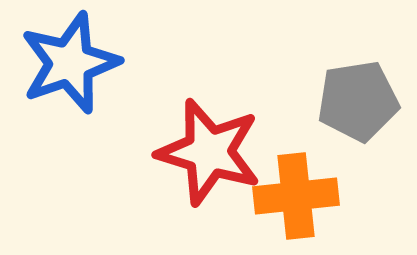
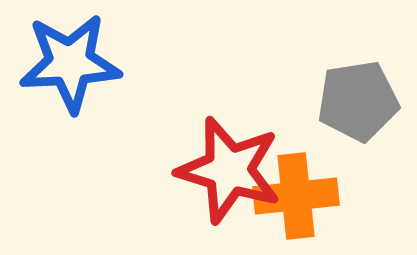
blue star: rotated 16 degrees clockwise
red star: moved 20 px right, 18 px down
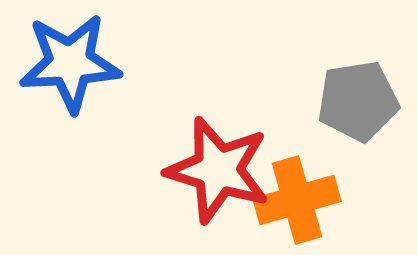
red star: moved 11 px left
orange cross: moved 1 px right, 4 px down; rotated 10 degrees counterclockwise
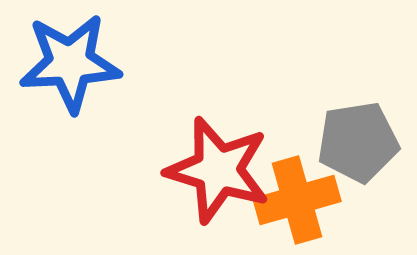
gray pentagon: moved 41 px down
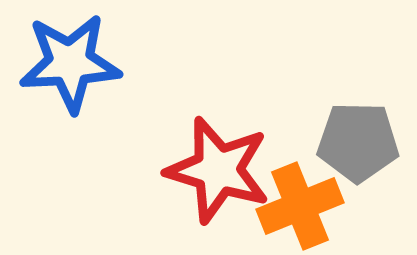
gray pentagon: rotated 10 degrees clockwise
orange cross: moved 3 px right, 6 px down; rotated 6 degrees counterclockwise
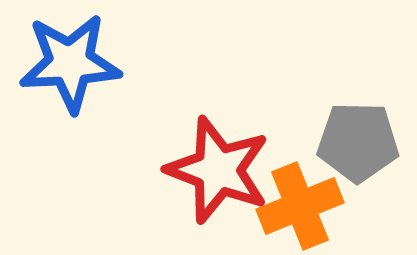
red star: rotated 4 degrees clockwise
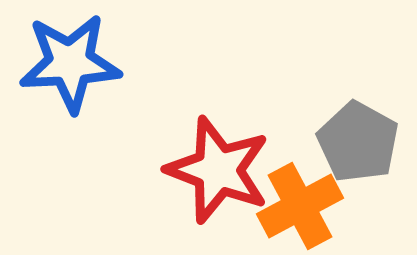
gray pentagon: rotated 28 degrees clockwise
orange cross: rotated 6 degrees counterclockwise
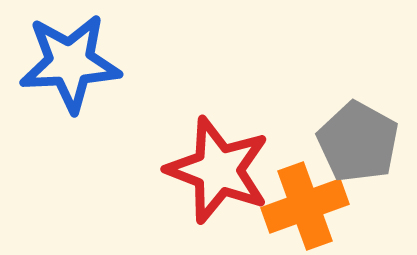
orange cross: moved 5 px right; rotated 8 degrees clockwise
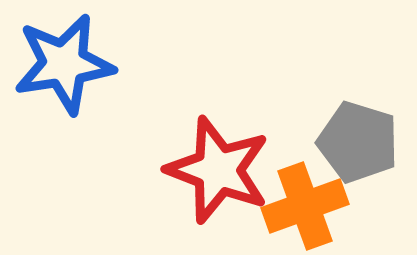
blue star: moved 6 px left, 1 px down; rotated 6 degrees counterclockwise
gray pentagon: rotated 12 degrees counterclockwise
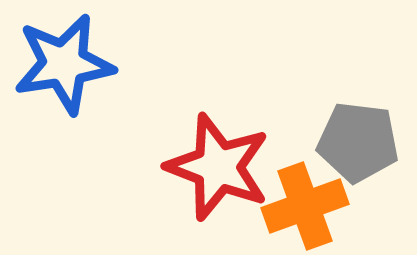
gray pentagon: rotated 10 degrees counterclockwise
red star: moved 3 px up
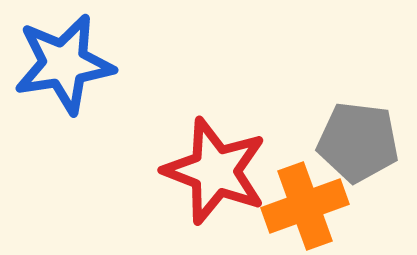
red star: moved 3 px left, 4 px down
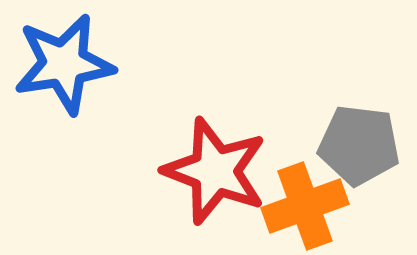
gray pentagon: moved 1 px right, 3 px down
